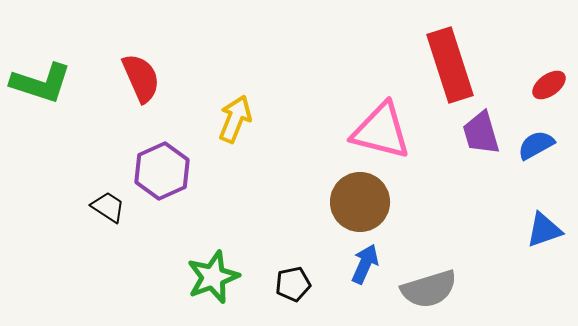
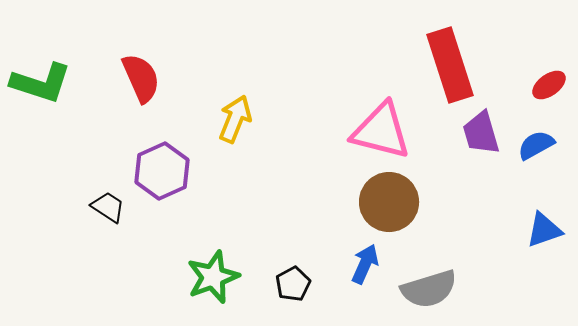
brown circle: moved 29 px right
black pentagon: rotated 16 degrees counterclockwise
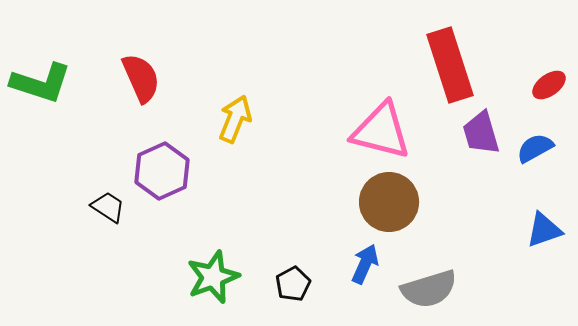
blue semicircle: moved 1 px left, 3 px down
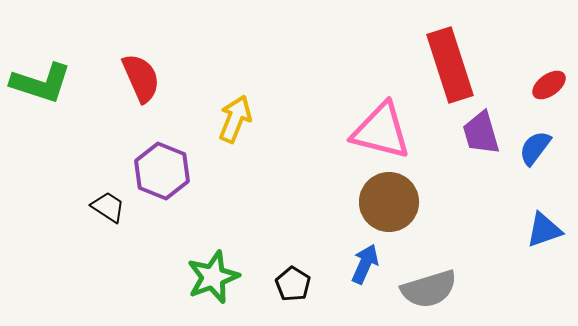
blue semicircle: rotated 24 degrees counterclockwise
purple hexagon: rotated 14 degrees counterclockwise
black pentagon: rotated 12 degrees counterclockwise
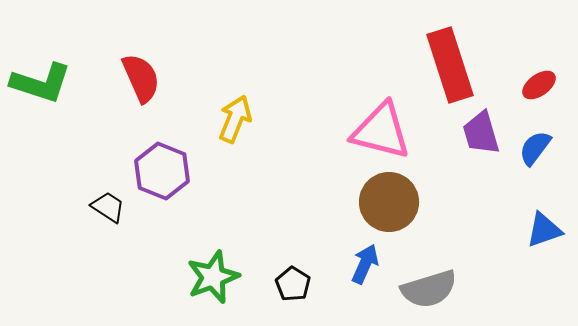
red ellipse: moved 10 px left
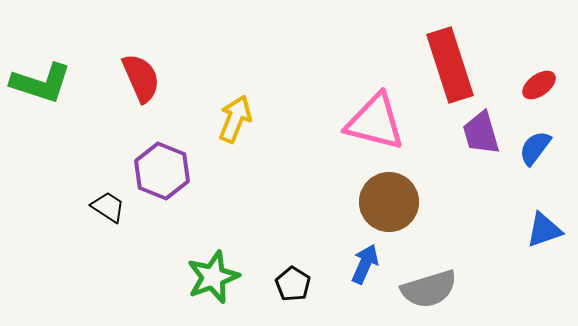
pink triangle: moved 6 px left, 9 px up
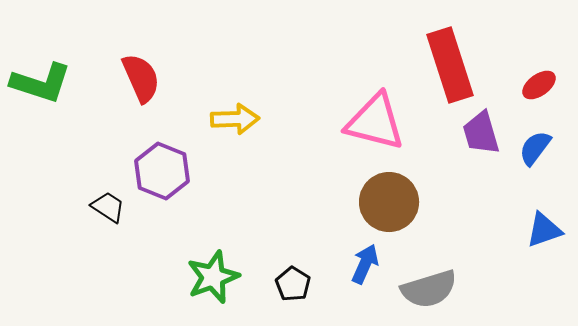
yellow arrow: rotated 66 degrees clockwise
